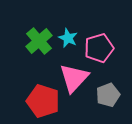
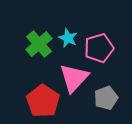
green cross: moved 3 px down
gray pentagon: moved 2 px left, 3 px down
red pentagon: rotated 16 degrees clockwise
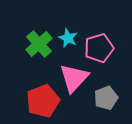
red pentagon: rotated 16 degrees clockwise
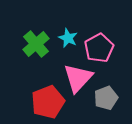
green cross: moved 3 px left
pink pentagon: rotated 12 degrees counterclockwise
pink triangle: moved 4 px right
red pentagon: moved 5 px right, 1 px down
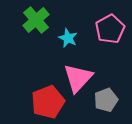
green cross: moved 24 px up
pink pentagon: moved 11 px right, 19 px up
gray pentagon: moved 2 px down
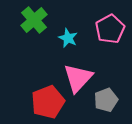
green cross: moved 2 px left
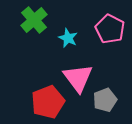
pink pentagon: rotated 16 degrees counterclockwise
pink triangle: rotated 20 degrees counterclockwise
gray pentagon: moved 1 px left
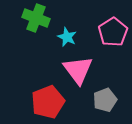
green cross: moved 2 px right, 2 px up; rotated 28 degrees counterclockwise
pink pentagon: moved 3 px right, 3 px down; rotated 12 degrees clockwise
cyan star: moved 1 px left, 1 px up
pink triangle: moved 8 px up
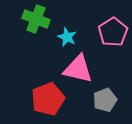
green cross: moved 1 px down
pink triangle: moved 1 px up; rotated 40 degrees counterclockwise
red pentagon: moved 3 px up
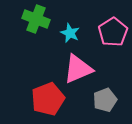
cyan star: moved 3 px right, 4 px up
pink triangle: rotated 36 degrees counterclockwise
